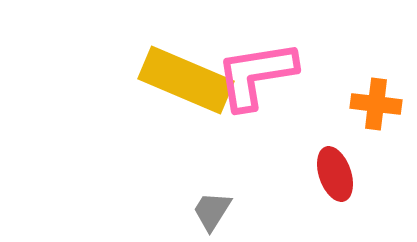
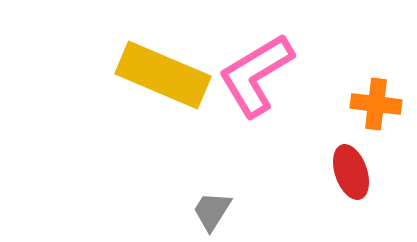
pink L-shape: rotated 22 degrees counterclockwise
yellow rectangle: moved 23 px left, 5 px up
red ellipse: moved 16 px right, 2 px up
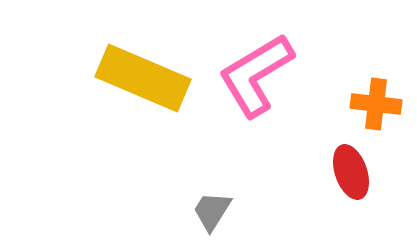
yellow rectangle: moved 20 px left, 3 px down
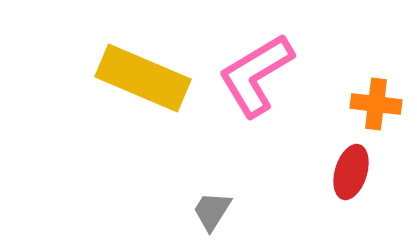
red ellipse: rotated 36 degrees clockwise
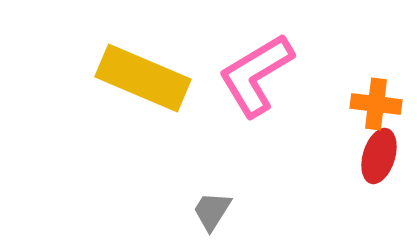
red ellipse: moved 28 px right, 16 px up
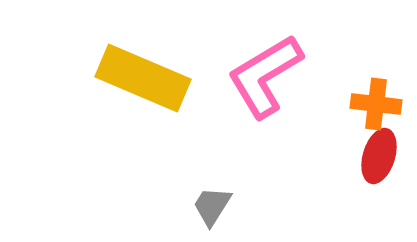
pink L-shape: moved 9 px right, 1 px down
gray trapezoid: moved 5 px up
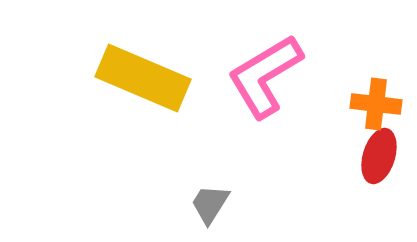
gray trapezoid: moved 2 px left, 2 px up
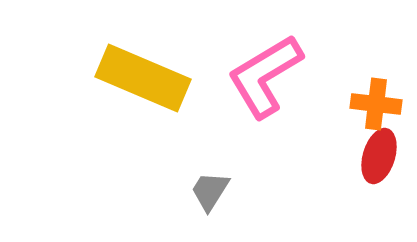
gray trapezoid: moved 13 px up
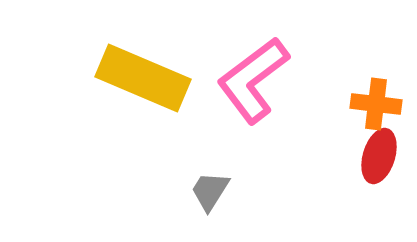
pink L-shape: moved 12 px left, 4 px down; rotated 6 degrees counterclockwise
